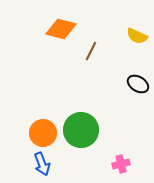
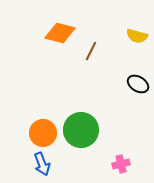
orange diamond: moved 1 px left, 4 px down
yellow semicircle: rotated 10 degrees counterclockwise
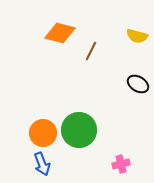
green circle: moved 2 px left
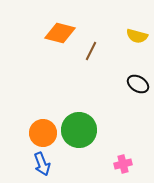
pink cross: moved 2 px right
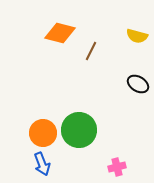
pink cross: moved 6 px left, 3 px down
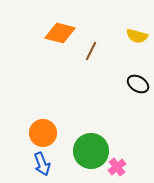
green circle: moved 12 px right, 21 px down
pink cross: rotated 24 degrees counterclockwise
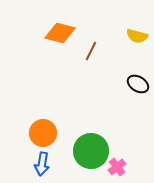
blue arrow: rotated 30 degrees clockwise
